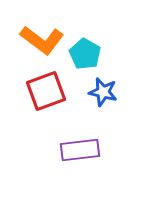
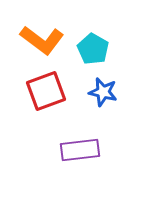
cyan pentagon: moved 8 px right, 5 px up
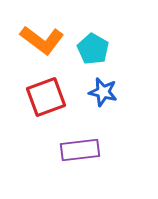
red square: moved 6 px down
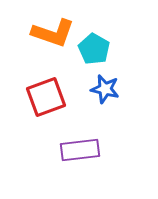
orange L-shape: moved 11 px right, 7 px up; rotated 18 degrees counterclockwise
cyan pentagon: moved 1 px right
blue star: moved 2 px right, 3 px up
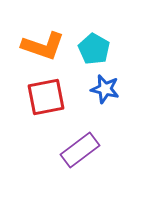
orange L-shape: moved 10 px left, 13 px down
red square: rotated 9 degrees clockwise
purple rectangle: rotated 30 degrees counterclockwise
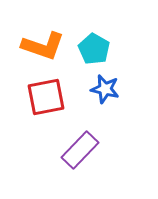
purple rectangle: rotated 9 degrees counterclockwise
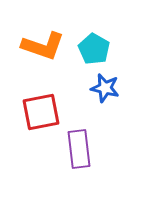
blue star: moved 1 px up
red square: moved 5 px left, 15 px down
purple rectangle: moved 1 px left, 1 px up; rotated 51 degrees counterclockwise
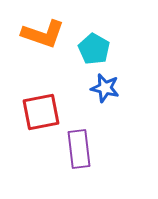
orange L-shape: moved 12 px up
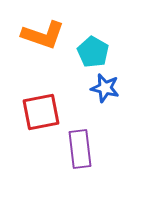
orange L-shape: moved 1 px down
cyan pentagon: moved 1 px left, 3 px down
purple rectangle: moved 1 px right
